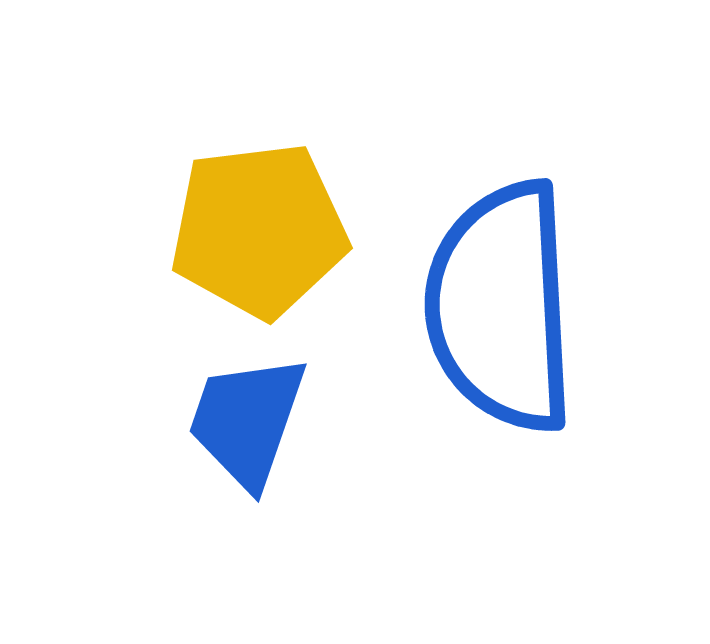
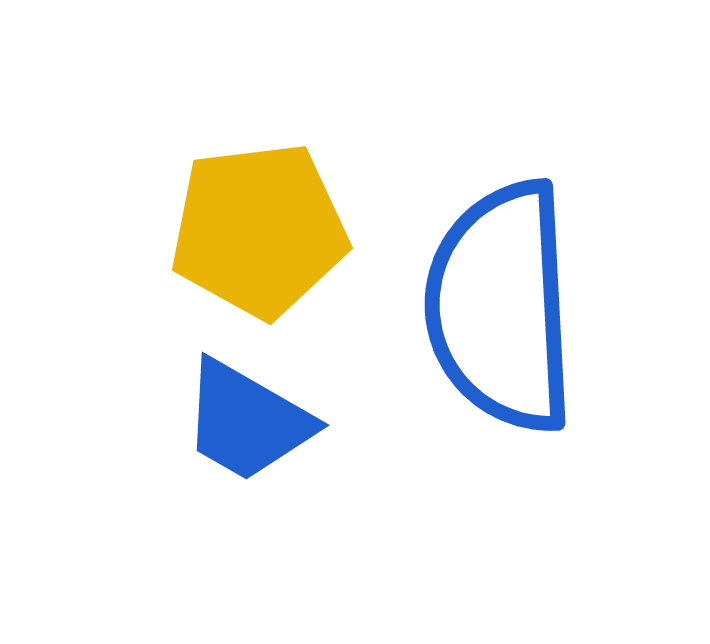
blue trapezoid: rotated 79 degrees counterclockwise
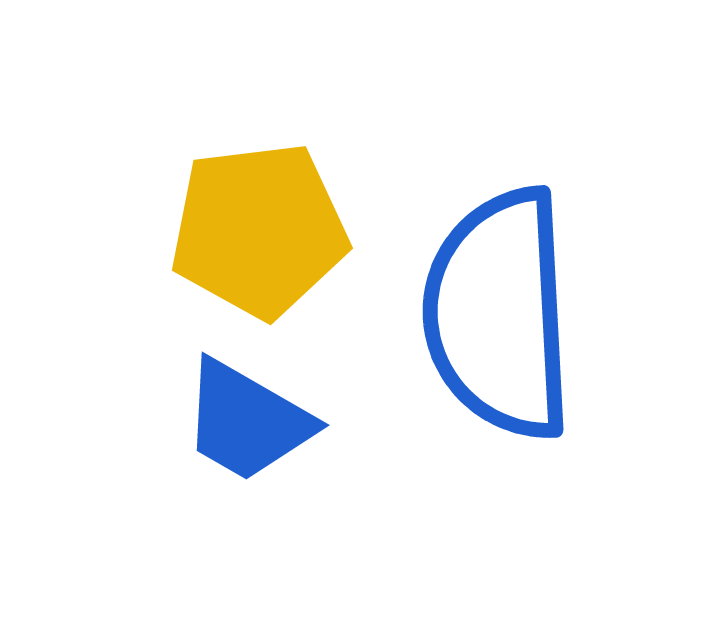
blue semicircle: moved 2 px left, 7 px down
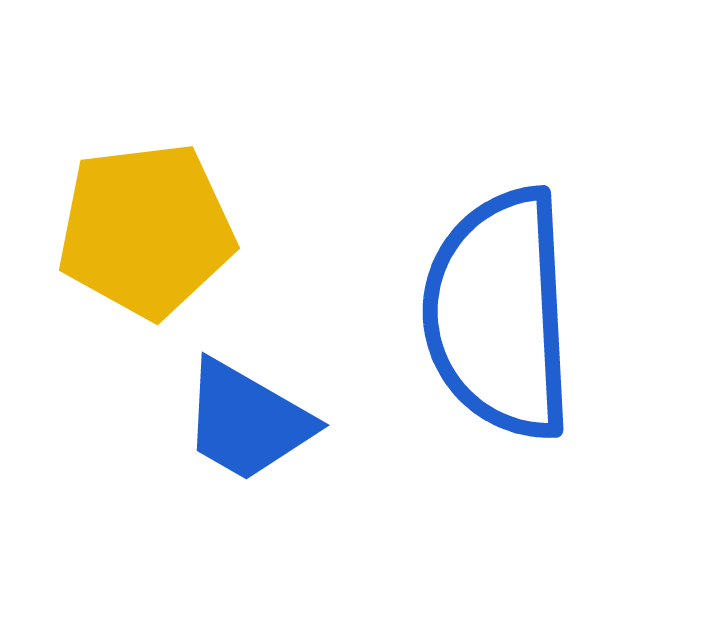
yellow pentagon: moved 113 px left
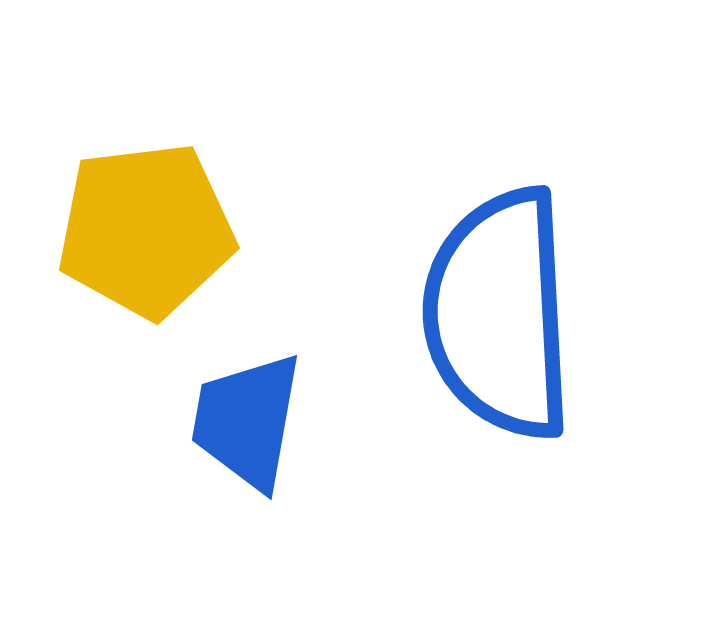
blue trapezoid: rotated 70 degrees clockwise
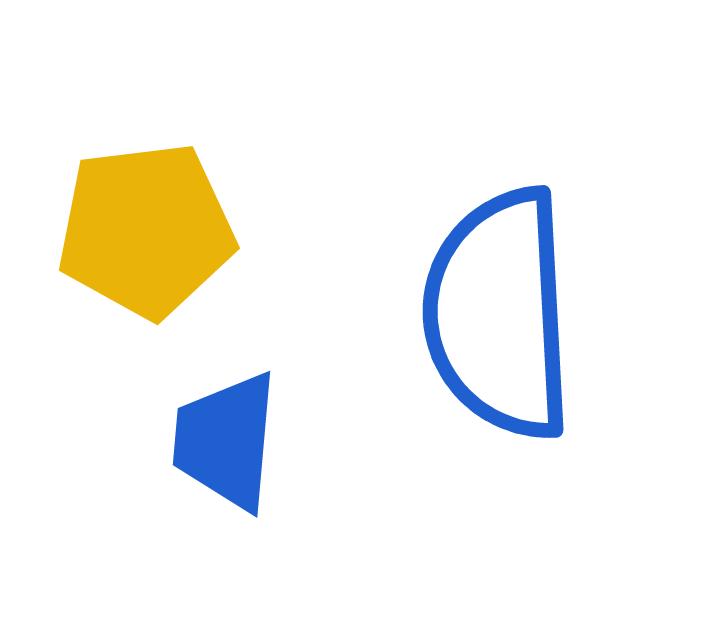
blue trapezoid: moved 21 px left, 20 px down; rotated 5 degrees counterclockwise
